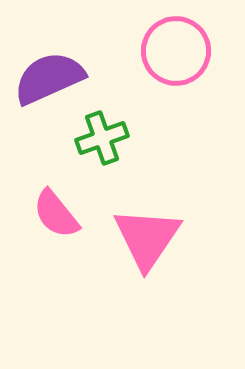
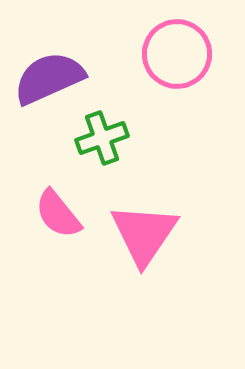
pink circle: moved 1 px right, 3 px down
pink semicircle: moved 2 px right
pink triangle: moved 3 px left, 4 px up
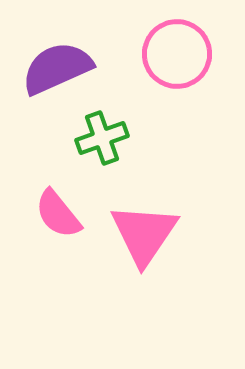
purple semicircle: moved 8 px right, 10 px up
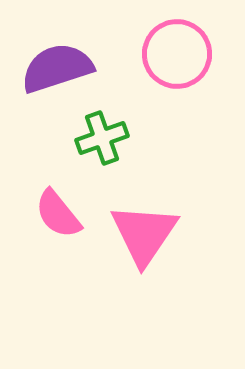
purple semicircle: rotated 6 degrees clockwise
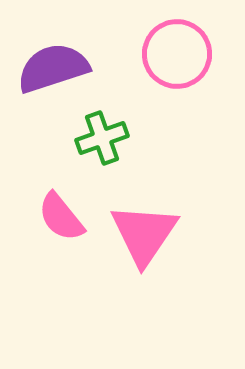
purple semicircle: moved 4 px left
pink semicircle: moved 3 px right, 3 px down
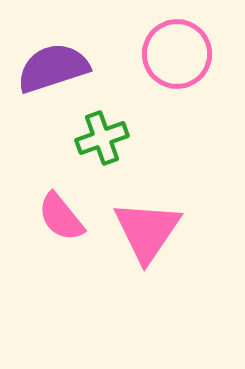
pink triangle: moved 3 px right, 3 px up
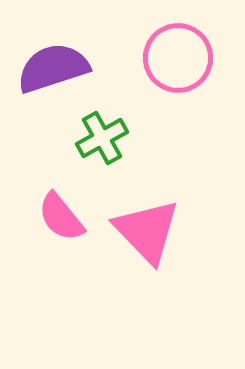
pink circle: moved 1 px right, 4 px down
green cross: rotated 9 degrees counterclockwise
pink triangle: rotated 18 degrees counterclockwise
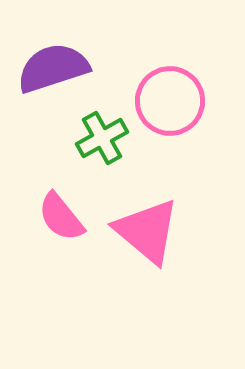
pink circle: moved 8 px left, 43 px down
pink triangle: rotated 6 degrees counterclockwise
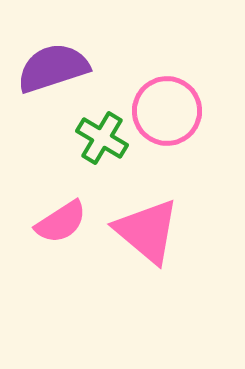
pink circle: moved 3 px left, 10 px down
green cross: rotated 30 degrees counterclockwise
pink semicircle: moved 5 px down; rotated 84 degrees counterclockwise
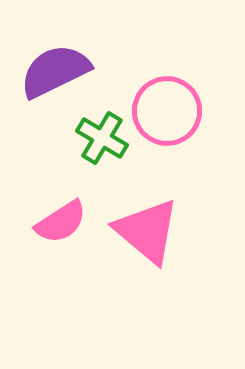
purple semicircle: moved 2 px right, 3 px down; rotated 8 degrees counterclockwise
